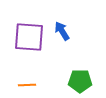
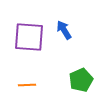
blue arrow: moved 2 px right, 1 px up
green pentagon: moved 1 px right, 1 px up; rotated 25 degrees counterclockwise
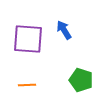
purple square: moved 1 px left, 2 px down
green pentagon: rotated 30 degrees counterclockwise
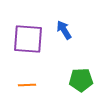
green pentagon: rotated 20 degrees counterclockwise
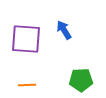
purple square: moved 2 px left
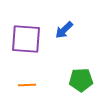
blue arrow: rotated 102 degrees counterclockwise
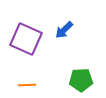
purple square: rotated 20 degrees clockwise
